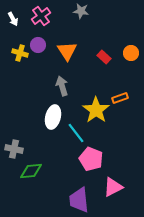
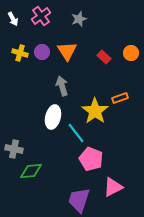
gray star: moved 2 px left, 8 px down; rotated 28 degrees counterclockwise
purple circle: moved 4 px right, 7 px down
yellow star: moved 1 px left, 1 px down
purple trapezoid: rotated 24 degrees clockwise
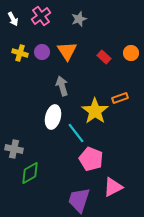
green diamond: moved 1 px left, 2 px down; rotated 25 degrees counterclockwise
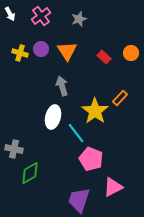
white arrow: moved 3 px left, 5 px up
purple circle: moved 1 px left, 3 px up
orange rectangle: rotated 28 degrees counterclockwise
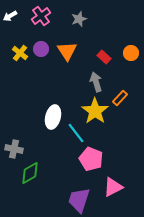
white arrow: moved 2 px down; rotated 88 degrees clockwise
yellow cross: rotated 21 degrees clockwise
gray arrow: moved 34 px right, 4 px up
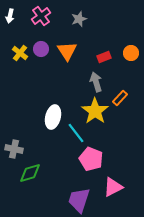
white arrow: rotated 48 degrees counterclockwise
red rectangle: rotated 64 degrees counterclockwise
green diamond: rotated 15 degrees clockwise
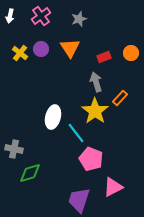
orange triangle: moved 3 px right, 3 px up
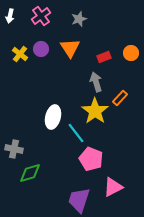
yellow cross: moved 1 px down
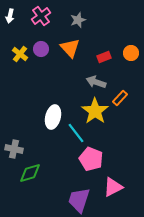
gray star: moved 1 px left, 1 px down
orange triangle: rotated 10 degrees counterclockwise
gray arrow: rotated 54 degrees counterclockwise
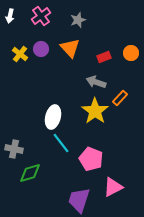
cyan line: moved 15 px left, 10 px down
